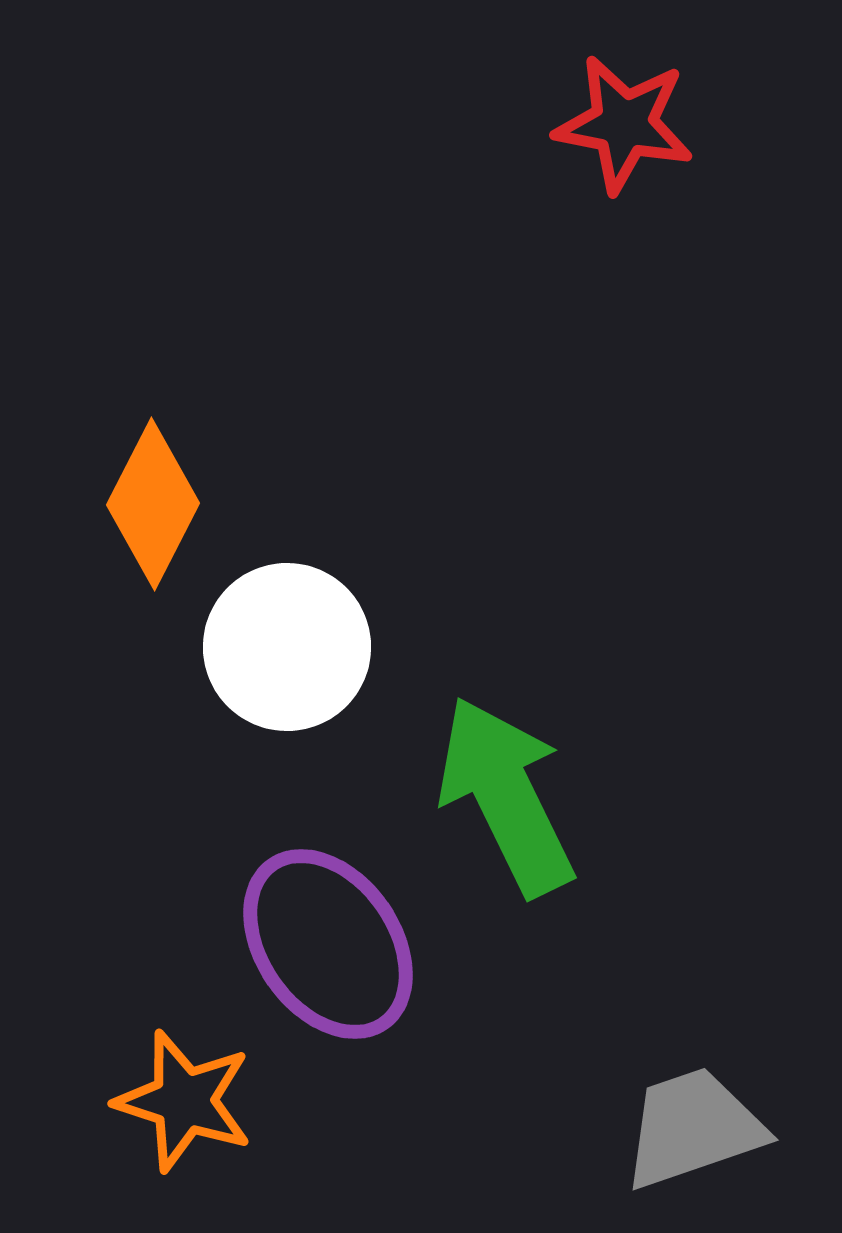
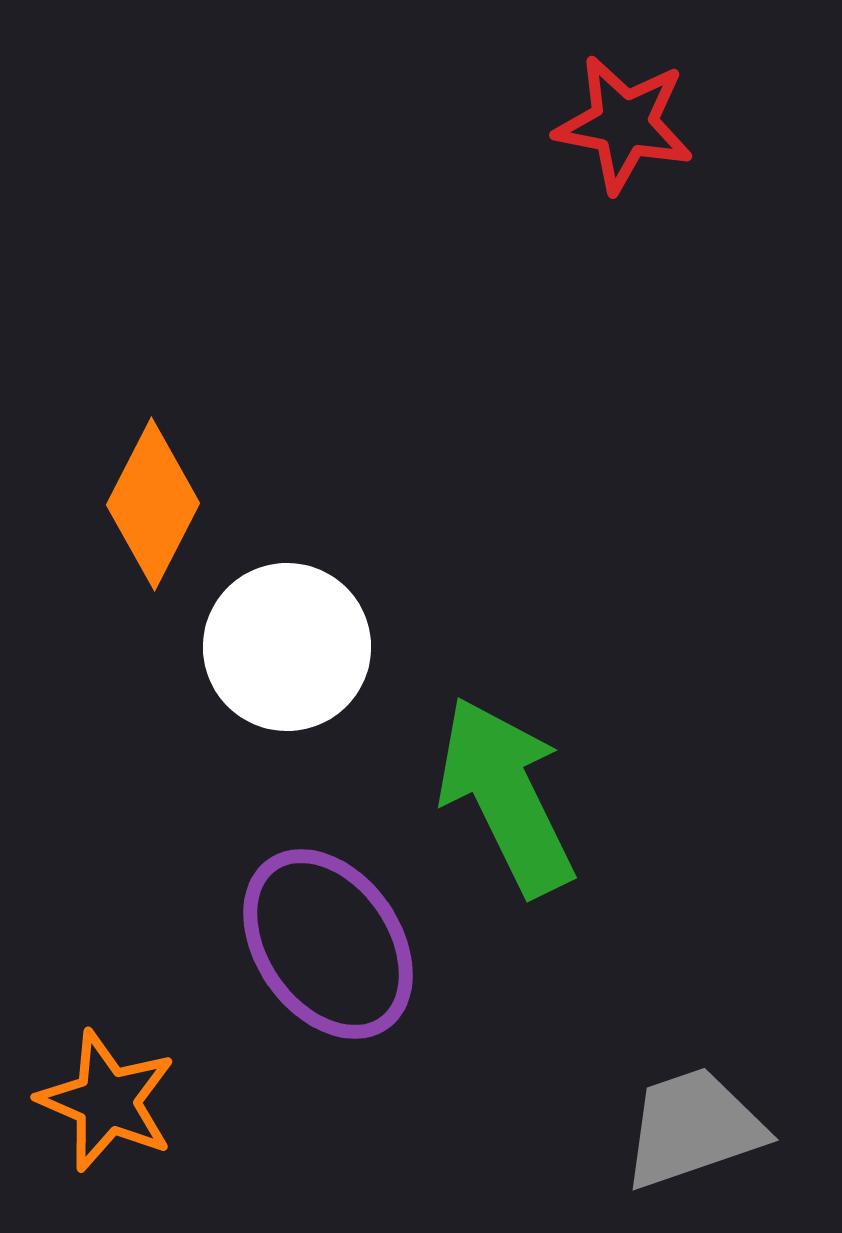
orange star: moved 77 px left; rotated 5 degrees clockwise
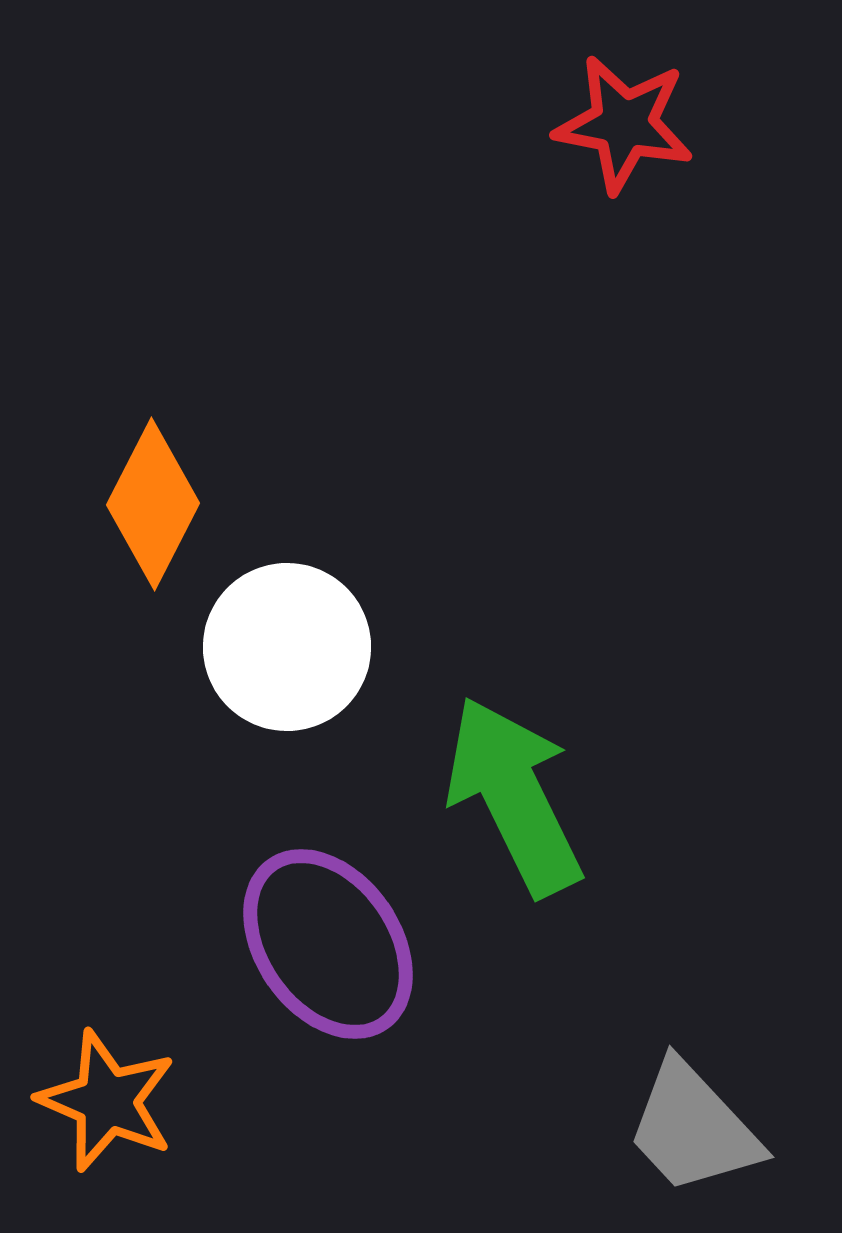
green arrow: moved 8 px right
gray trapezoid: rotated 114 degrees counterclockwise
